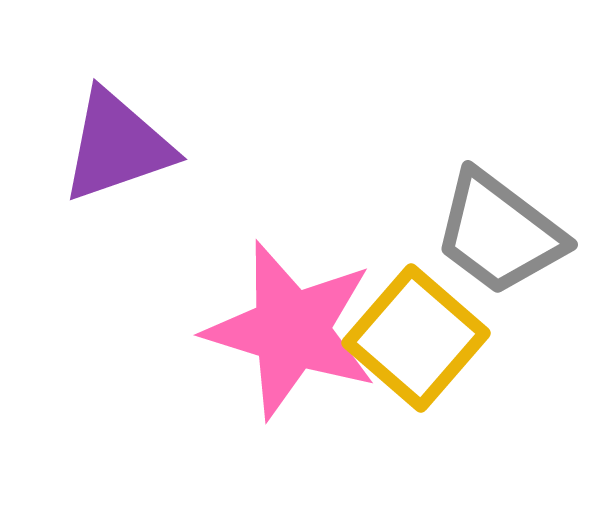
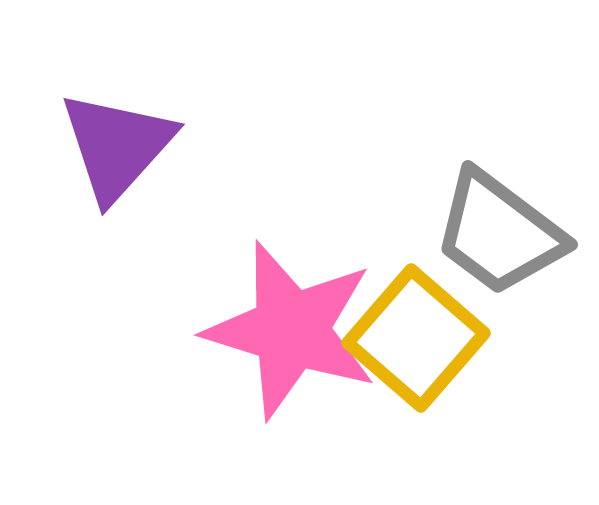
purple triangle: rotated 29 degrees counterclockwise
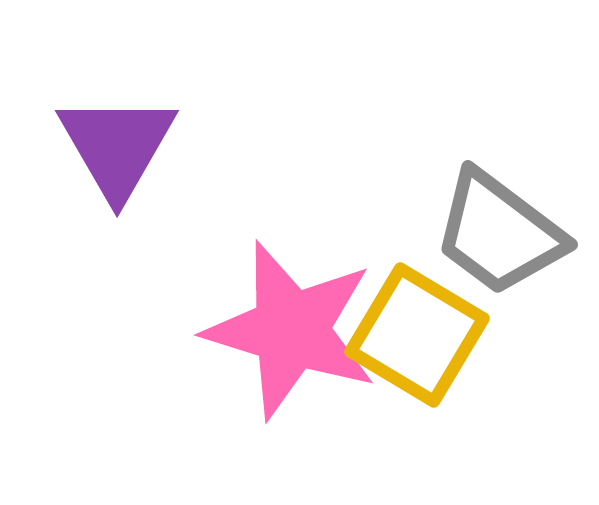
purple triangle: rotated 12 degrees counterclockwise
yellow square: moved 1 px right, 3 px up; rotated 10 degrees counterclockwise
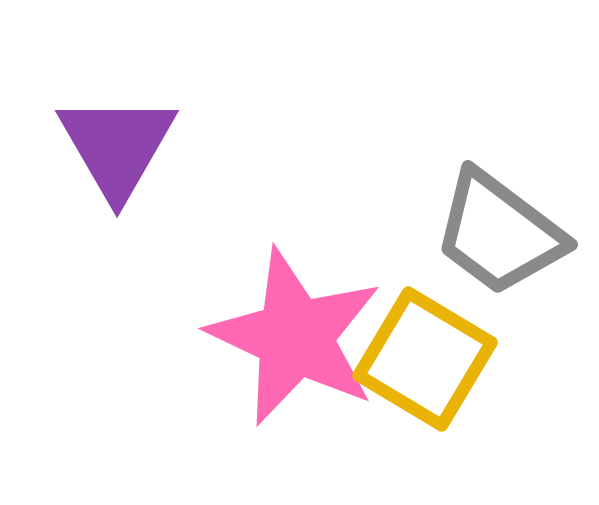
pink star: moved 4 px right, 7 px down; rotated 8 degrees clockwise
yellow square: moved 8 px right, 24 px down
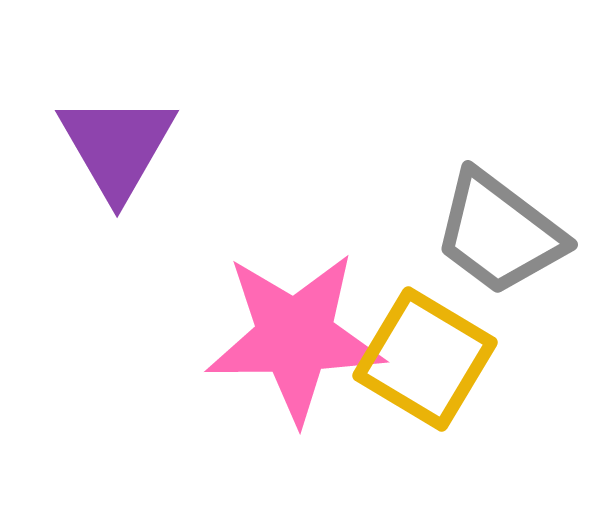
pink star: rotated 26 degrees counterclockwise
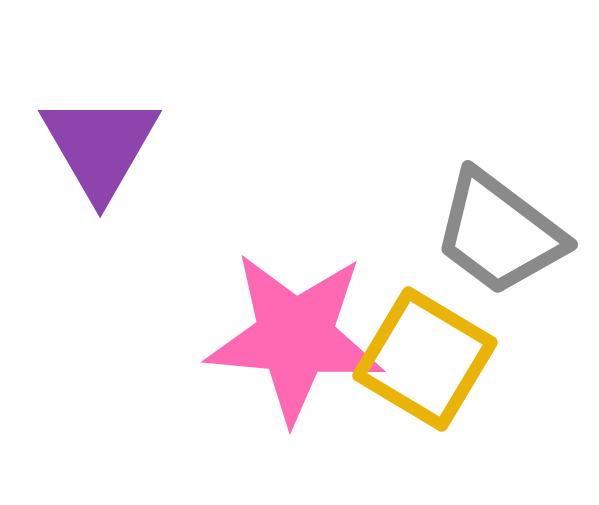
purple triangle: moved 17 px left
pink star: rotated 6 degrees clockwise
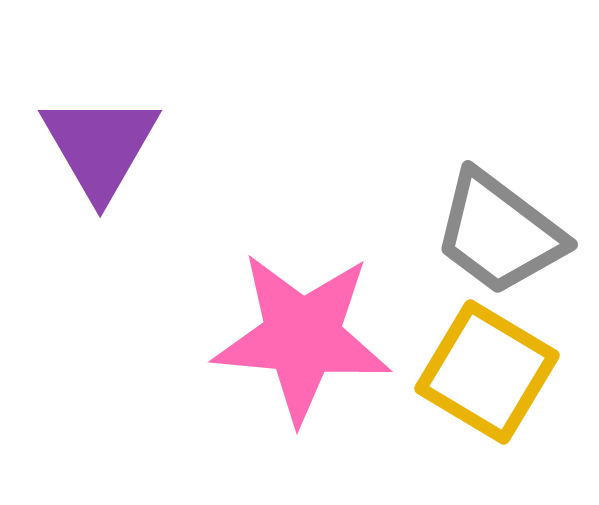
pink star: moved 7 px right
yellow square: moved 62 px right, 13 px down
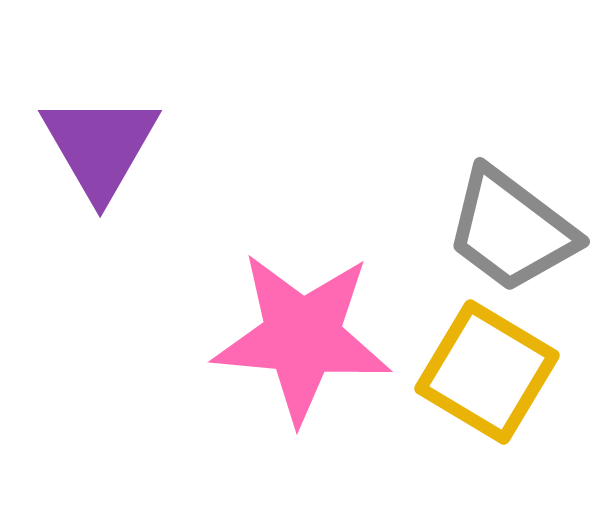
gray trapezoid: moved 12 px right, 3 px up
